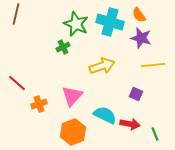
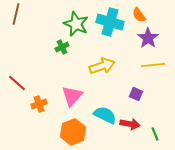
purple star: moved 7 px right; rotated 20 degrees clockwise
green cross: moved 1 px left
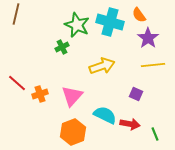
green star: moved 1 px right, 1 px down
orange cross: moved 1 px right, 10 px up
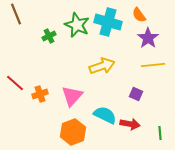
brown line: rotated 35 degrees counterclockwise
cyan cross: moved 2 px left
green cross: moved 13 px left, 11 px up
red line: moved 2 px left
green line: moved 5 px right, 1 px up; rotated 16 degrees clockwise
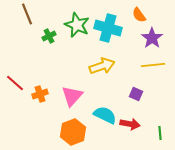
brown line: moved 11 px right
cyan cross: moved 6 px down
purple star: moved 4 px right
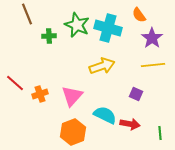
green cross: rotated 24 degrees clockwise
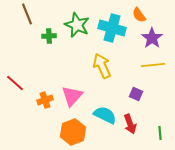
cyan cross: moved 4 px right
yellow arrow: rotated 95 degrees counterclockwise
orange cross: moved 5 px right, 6 px down
red arrow: rotated 60 degrees clockwise
